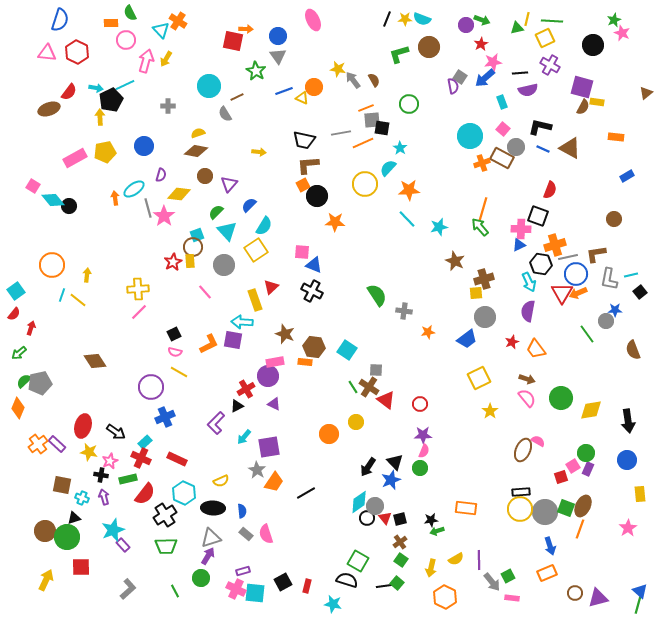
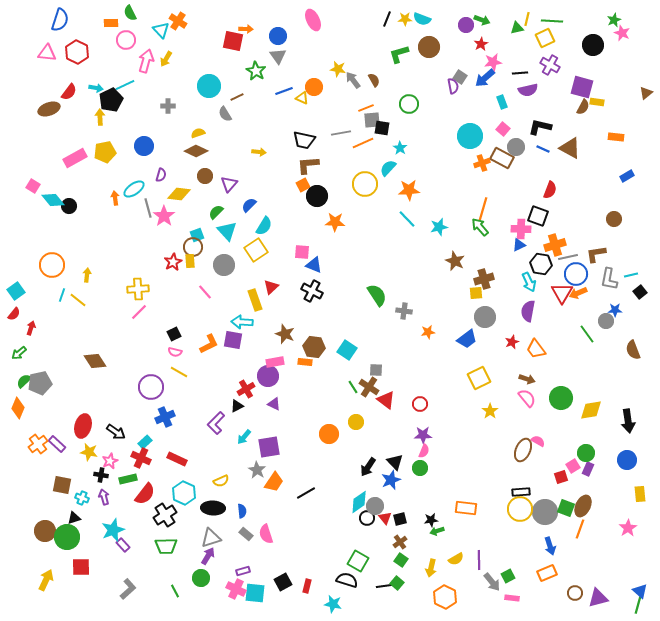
brown diamond at (196, 151): rotated 15 degrees clockwise
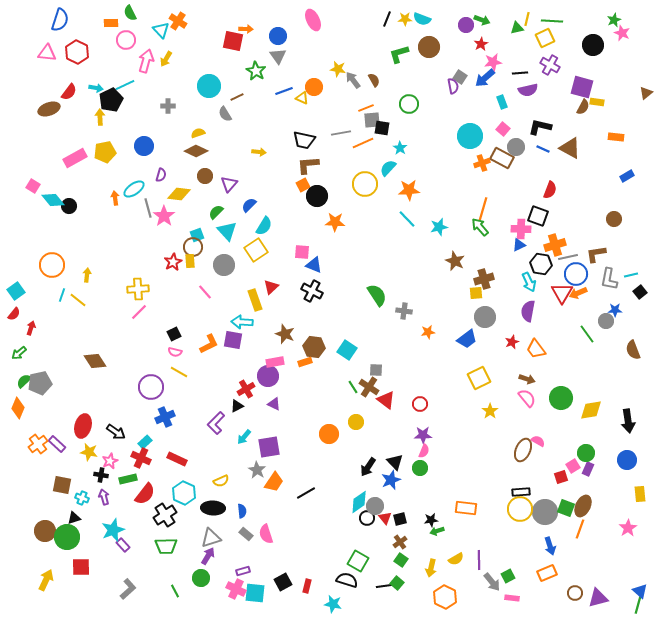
orange rectangle at (305, 362): rotated 24 degrees counterclockwise
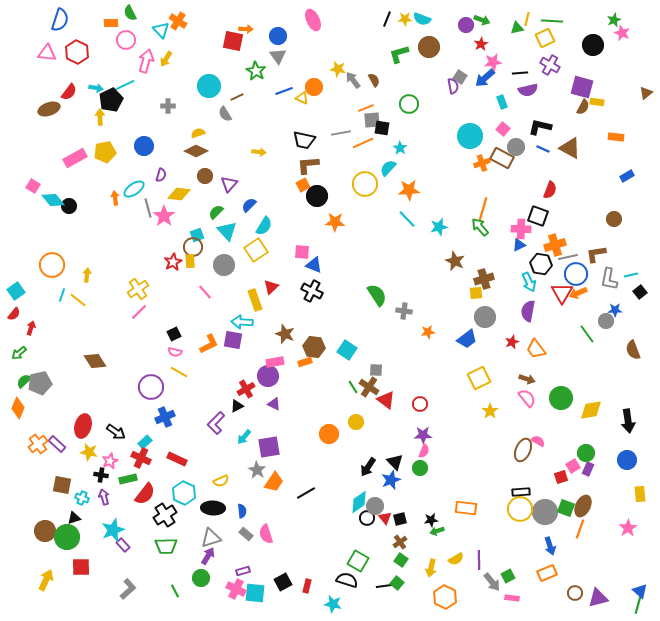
yellow cross at (138, 289): rotated 30 degrees counterclockwise
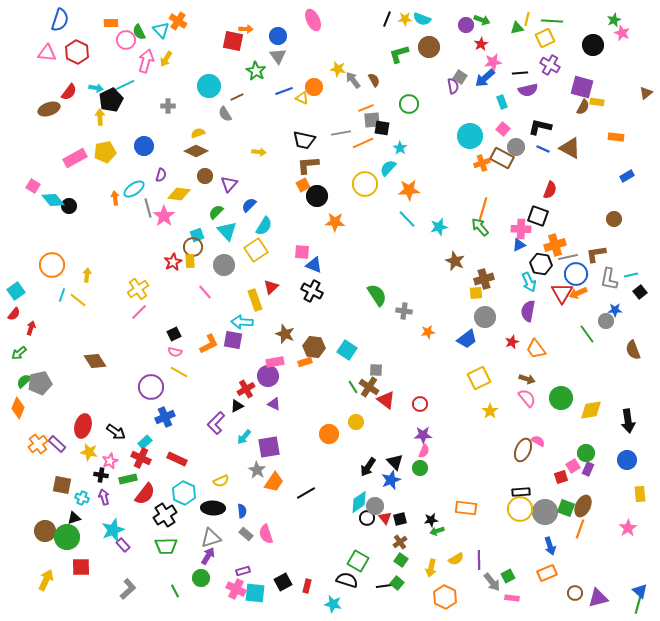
green semicircle at (130, 13): moved 9 px right, 19 px down
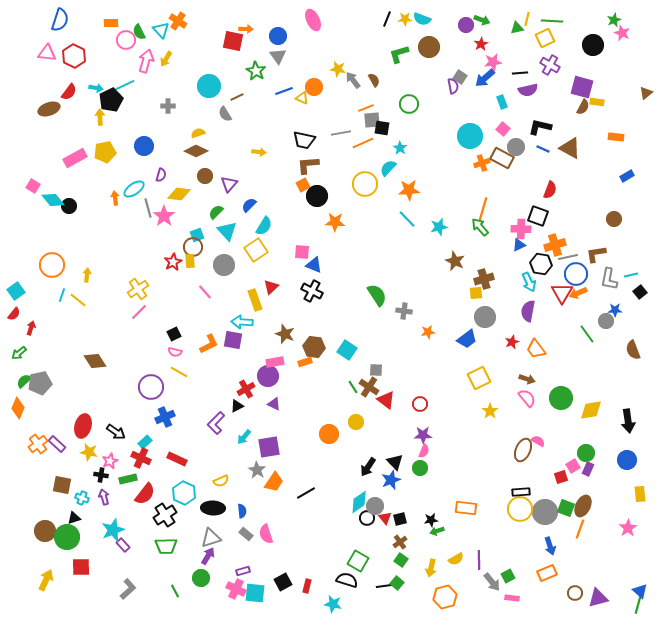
red hexagon at (77, 52): moved 3 px left, 4 px down
orange hexagon at (445, 597): rotated 20 degrees clockwise
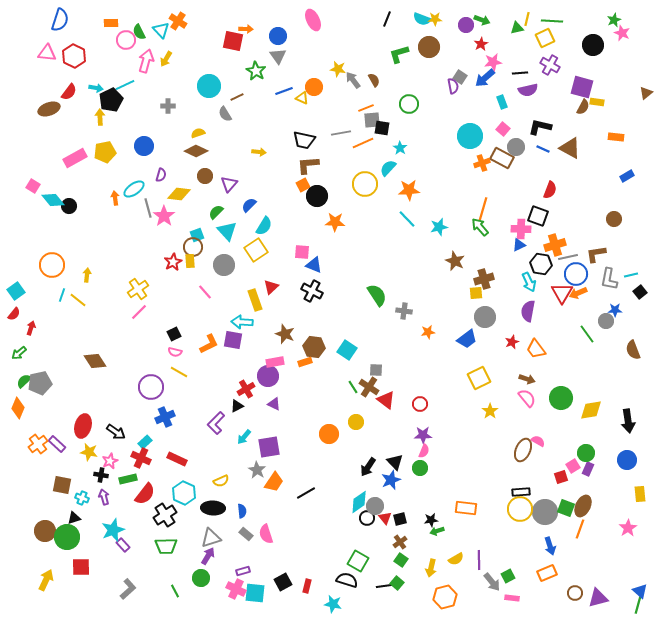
yellow star at (405, 19): moved 30 px right
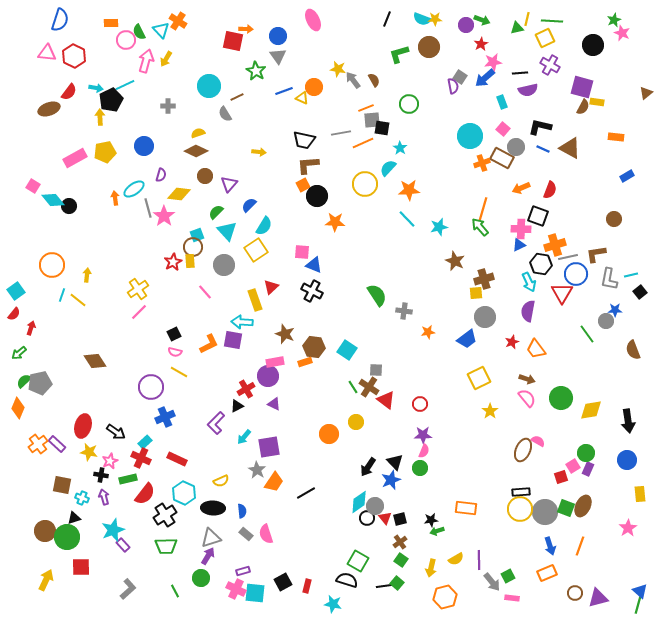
orange arrow at (578, 293): moved 57 px left, 105 px up
orange line at (580, 529): moved 17 px down
